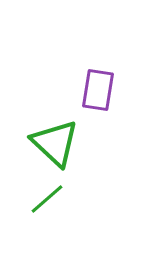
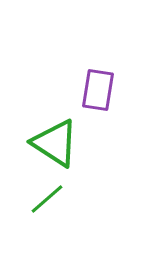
green triangle: rotated 10 degrees counterclockwise
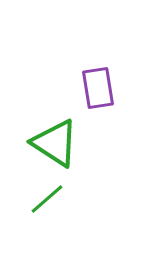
purple rectangle: moved 2 px up; rotated 18 degrees counterclockwise
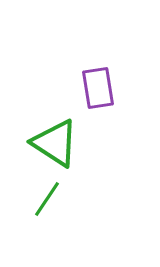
green line: rotated 15 degrees counterclockwise
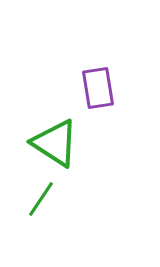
green line: moved 6 px left
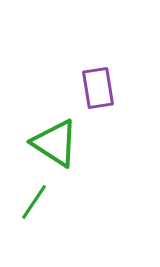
green line: moved 7 px left, 3 px down
